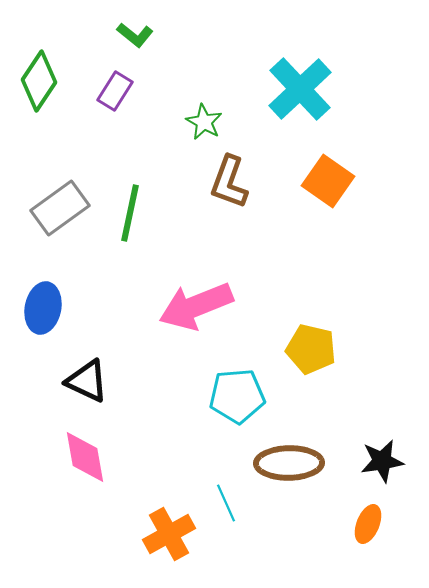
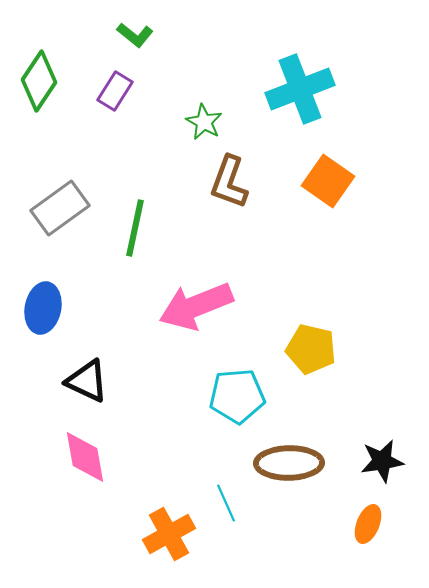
cyan cross: rotated 22 degrees clockwise
green line: moved 5 px right, 15 px down
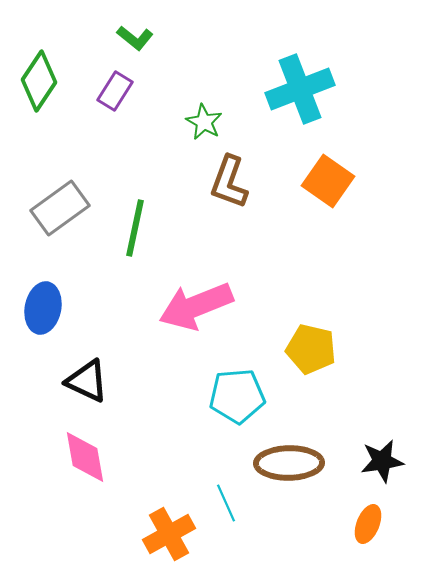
green L-shape: moved 3 px down
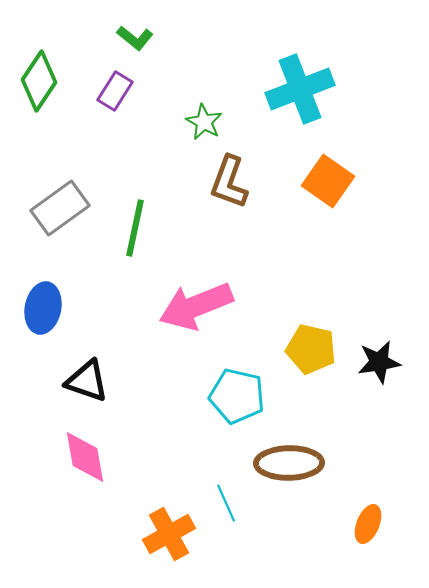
black triangle: rotated 6 degrees counterclockwise
cyan pentagon: rotated 18 degrees clockwise
black star: moved 3 px left, 99 px up
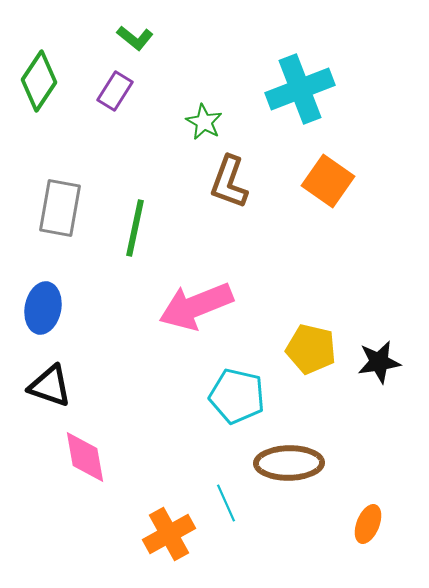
gray rectangle: rotated 44 degrees counterclockwise
black triangle: moved 37 px left, 5 px down
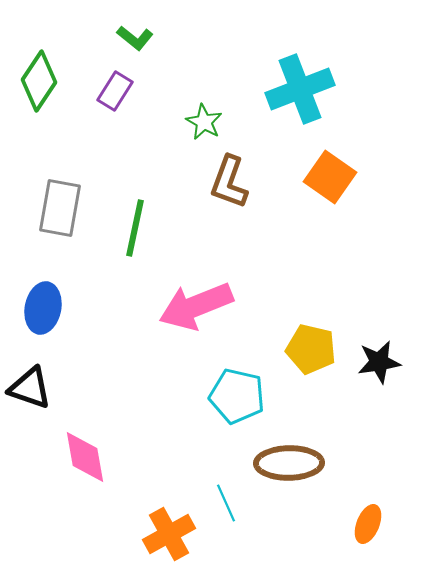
orange square: moved 2 px right, 4 px up
black triangle: moved 20 px left, 2 px down
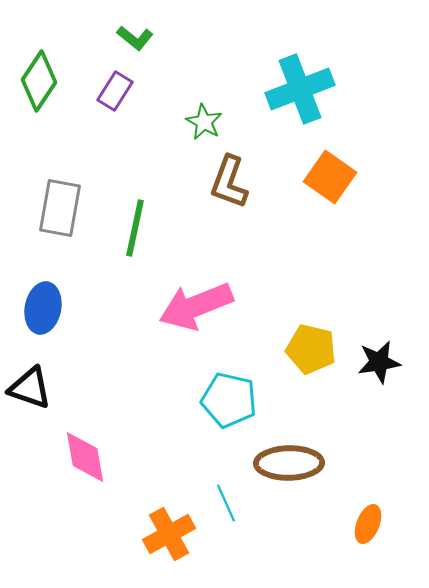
cyan pentagon: moved 8 px left, 4 px down
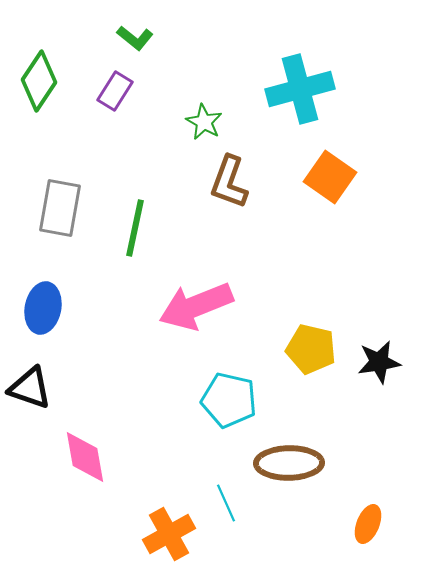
cyan cross: rotated 6 degrees clockwise
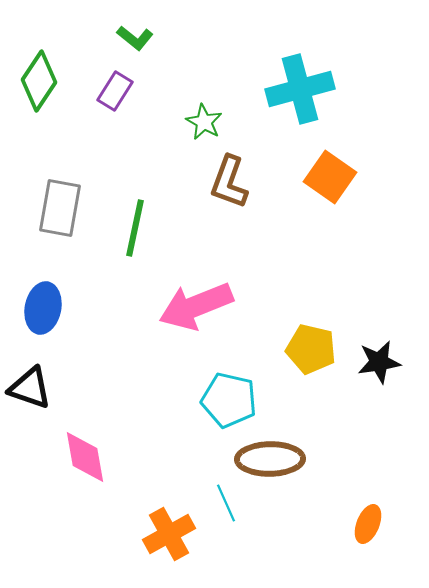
brown ellipse: moved 19 px left, 4 px up
